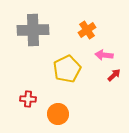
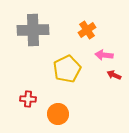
red arrow: rotated 112 degrees counterclockwise
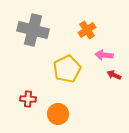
gray cross: rotated 16 degrees clockwise
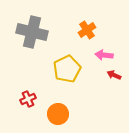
gray cross: moved 1 px left, 2 px down
red cross: rotated 28 degrees counterclockwise
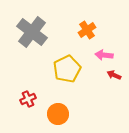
gray cross: rotated 24 degrees clockwise
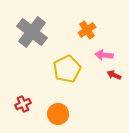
red cross: moved 5 px left, 5 px down
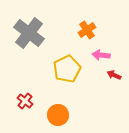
gray cross: moved 3 px left, 1 px down
pink arrow: moved 3 px left
red cross: moved 2 px right, 3 px up; rotated 28 degrees counterclockwise
orange circle: moved 1 px down
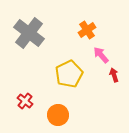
pink arrow: rotated 42 degrees clockwise
yellow pentagon: moved 2 px right, 5 px down
red arrow: rotated 48 degrees clockwise
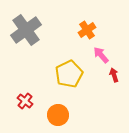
gray cross: moved 3 px left, 3 px up; rotated 16 degrees clockwise
